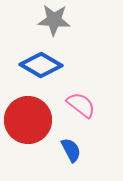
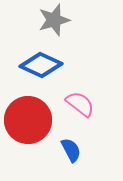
gray star: rotated 20 degrees counterclockwise
blue diamond: rotated 6 degrees counterclockwise
pink semicircle: moved 1 px left, 1 px up
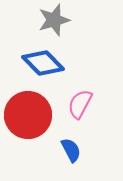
blue diamond: moved 2 px right, 2 px up; rotated 21 degrees clockwise
pink semicircle: rotated 100 degrees counterclockwise
red circle: moved 5 px up
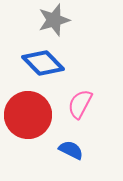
blue semicircle: rotated 35 degrees counterclockwise
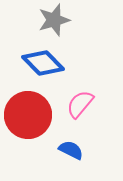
pink semicircle: rotated 12 degrees clockwise
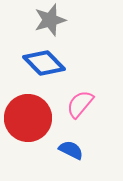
gray star: moved 4 px left
blue diamond: moved 1 px right
red circle: moved 3 px down
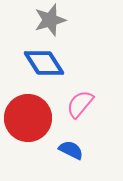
blue diamond: rotated 12 degrees clockwise
